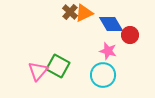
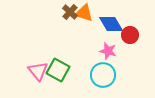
orange triangle: rotated 42 degrees clockwise
green square: moved 4 px down
pink triangle: rotated 20 degrees counterclockwise
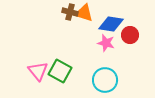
brown cross: rotated 28 degrees counterclockwise
blue diamond: rotated 50 degrees counterclockwise
pink star: moved 2 px left, 8 px up
green square: moved 2 px right, 1 px down
cyan circle: moved 2 px right, 5 px down
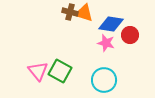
cyan circle: moved 1 px left
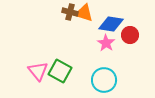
pink star: rotated 18 degrees clockwise
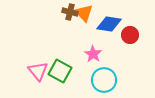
orange triangle: rotated 30 degrees clockwise
blue diamond: moved 2 px left
pink star: moved 13 px left, 11 px down
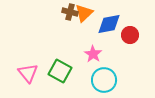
orange triangle: rotated 30 degrees clockwise
blue diamond: rotated 20 degrees counterclockwise
pink triangle: moved 10 px left, 2 px down
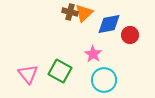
pink triangle: moved 1 px down
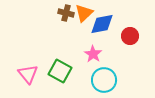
brown cross: moved 4 px left, 1 px down
blue diamond: moved 7 px left
red circle: moved 1 px down
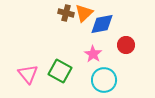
red circle: moved 4 px left, 9 px down
